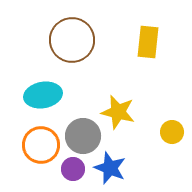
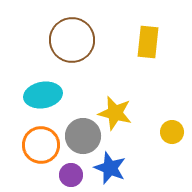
yellow star: moved 3 px left, 1 px down
purple circle: moved 2 px left, 6 px down
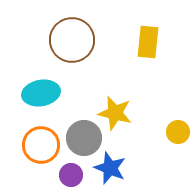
cyan ellipse: moved 2 px left, 2 px up
yellow circle: moved 6 px right
gray circle: moved 1 px right, 2 px down
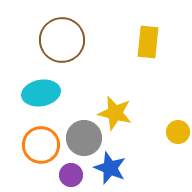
brown circle: moved 10 px left
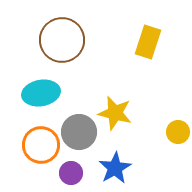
yellow rectangle: rotated 12 degrees clockwise
gray circle: moved 5 px left, 6 px up
blue star: moved 5 px right; rotated 20 degrees clockwise
purple circle: moved 2 px up
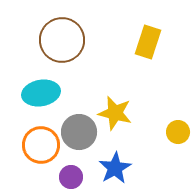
purple circle: moved 4 px down
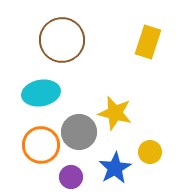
yellow circle: moved 28 px left, 20 px down
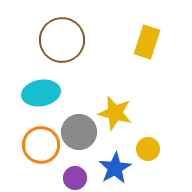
yellow rectangle: moved 1 px left
yellow circle: moved 2 px left, 3 px up
purple circle: moved 4 px right, 1 px down
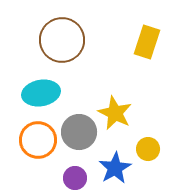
yellow star: rotated 12 degrees clockwise
orange circle: moved 3 px left, 5 px up
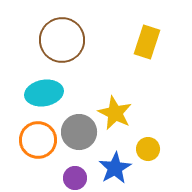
cyan ellipse: moved 3 px right
